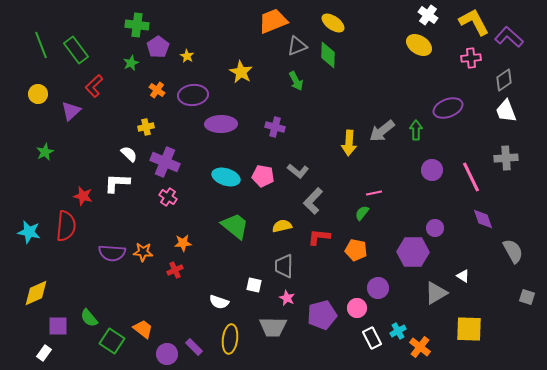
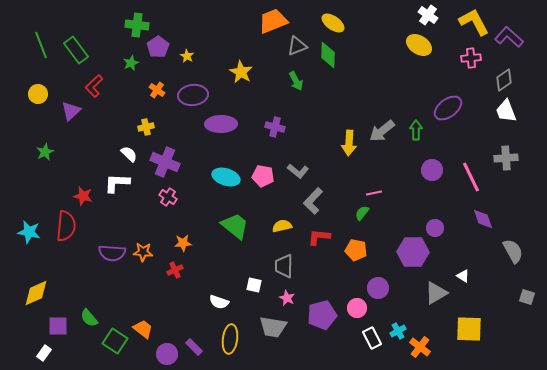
purple ellipse at (448, 108): rotated 16 degrees counterclockwise
gray trapezoid at (273, 327): rotated 8 degrees clockwise
green square at (112, 341): moved 3 px right
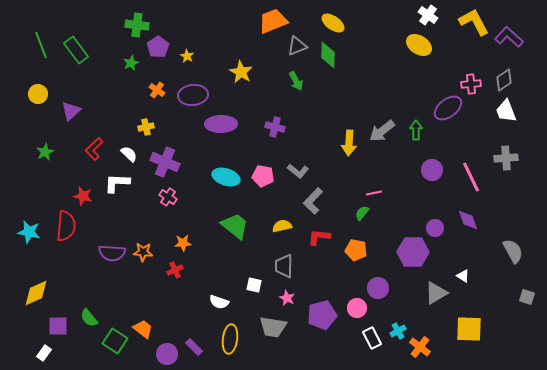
pink cross at (471, 58): moved 26 px down
red L-shape at (94, 86): moved 63 px down
purple diamond at (483, 219): moved 15 px left, 1 px down
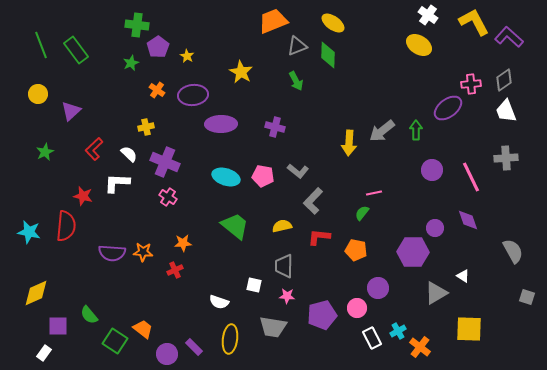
pink star at (287, 298): moved 2 px up; rotated 21 degrees counterclockwise
green semicircle at (89, 318): moved 3 px up
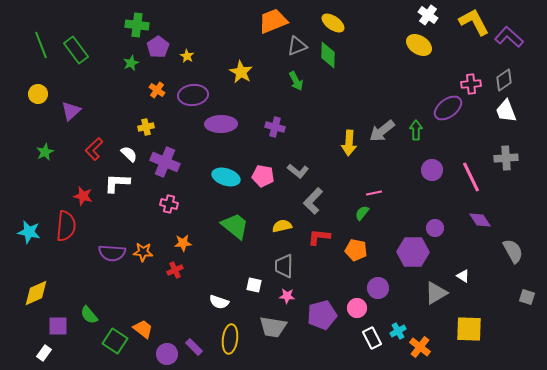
pink cross at (168, 197): moved 1 px right, 7 px down; rotated 18 degrees counterclockwise
purple diamond at (468, 220): moved 12 px right; rotated 15 degrees counterclockwise
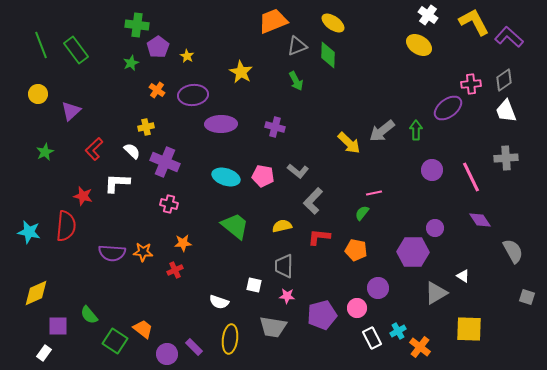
yellow arrow at (349, 143): rotated 50 degrees counterclockwise
white semicircle at (129, 154): moved 3 px right, 3 px up
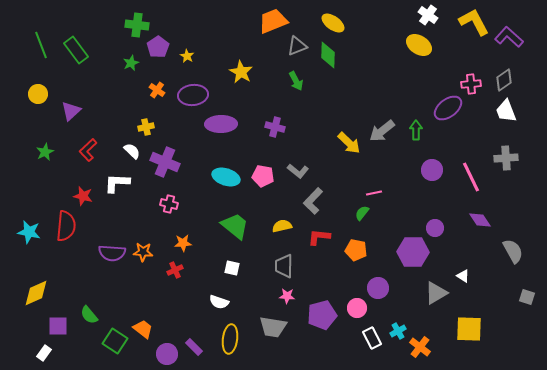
red L-shape at (94, 149): moved 6 px left, 1 px down
white square at (254, 285): moved 22 px left, 17 px up
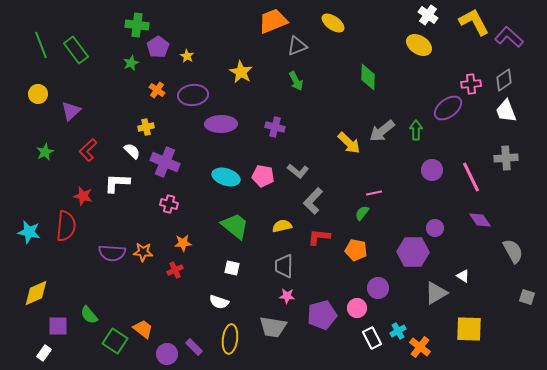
green diamond at (328, 55): moved 40 px right, 22 px down
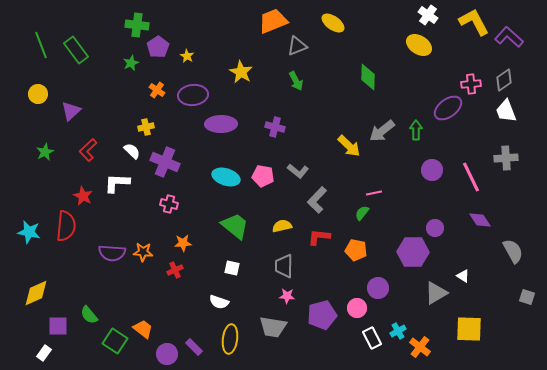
yellow arrow at (349, 143): moved 3 px down
red star at (83, 196): rotated 12 degrees clockwise
gray L-shape at (313, 201): moved 4 px right, 1 px up
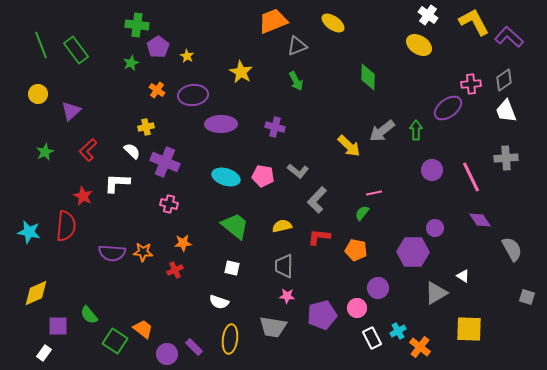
gray semicircle at (513, 251): moved 1 px left, 2 px up
